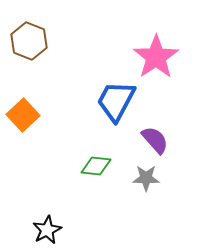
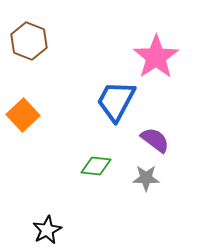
purple semicircle: rotated 12 degrees counterclockwise
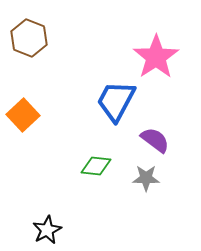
brown hexagon: moved 3 px up
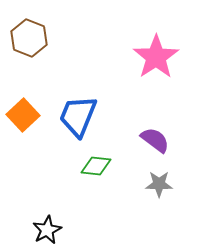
blue trapezoid: moved 38 px left, 15 px down; rotated 6 degrees counterclockwise
gray star: moved 13 px right, 6 px down
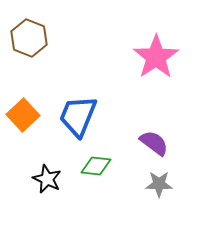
purple semicircle: moved 1 px left, 3 px down
black star: moved 51 px up; rotated 20 degrees counterclockwise
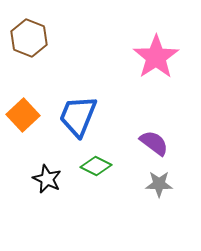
green diamond: rotated 20 degrees clockwise
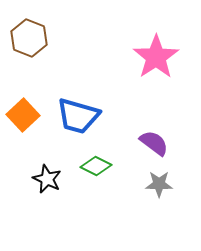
blue trapezoid: rotated 96 degrees counterclockwise
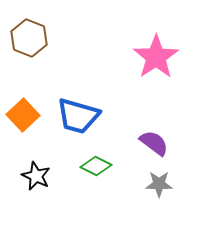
black star: moved 11 px left, 3 px up
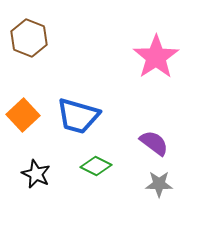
black star: moved 2 px up
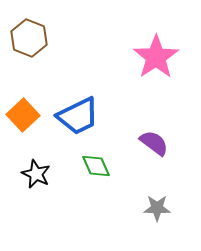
blue trapezoid: rotated 42 degrees counterclockwise
green diamond: rotated 40 degrees clockwise
gray star: moved 2 px left, 24 px down
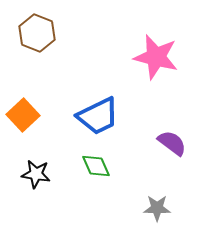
brown hexagon: moved 8 px right, 5 px up
pink star: rotated 24 degrees counterclockwise
blue trapezoid: moved 20 px right
purple semicircle: moved 18 px right
black star: rotated 16 degrees counterclockwise
